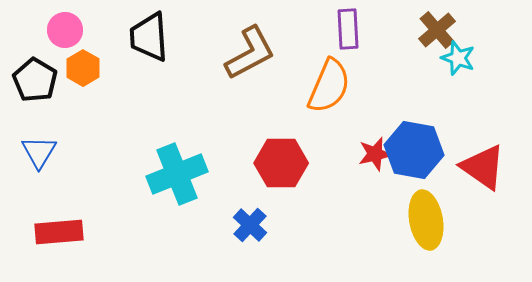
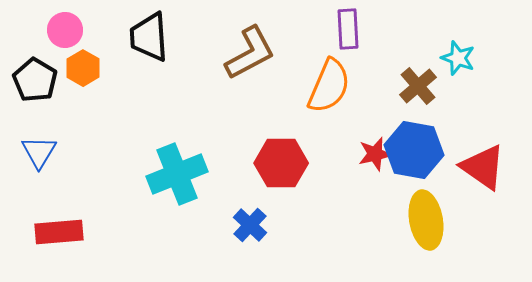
brown cross: moved 19 px left, 56 px down
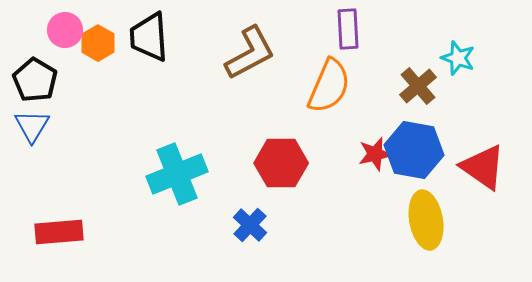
orange hexagon: moved 15 px right, 25 px up
blue triangle: moved 7 px left, 26 px up
